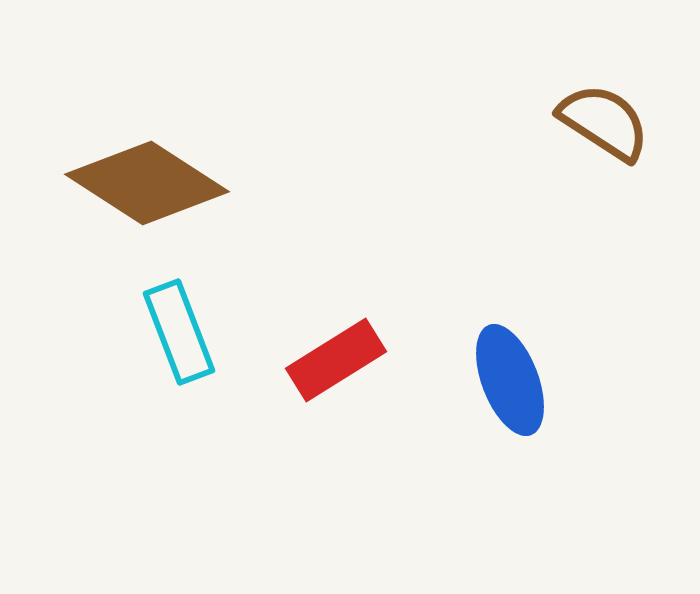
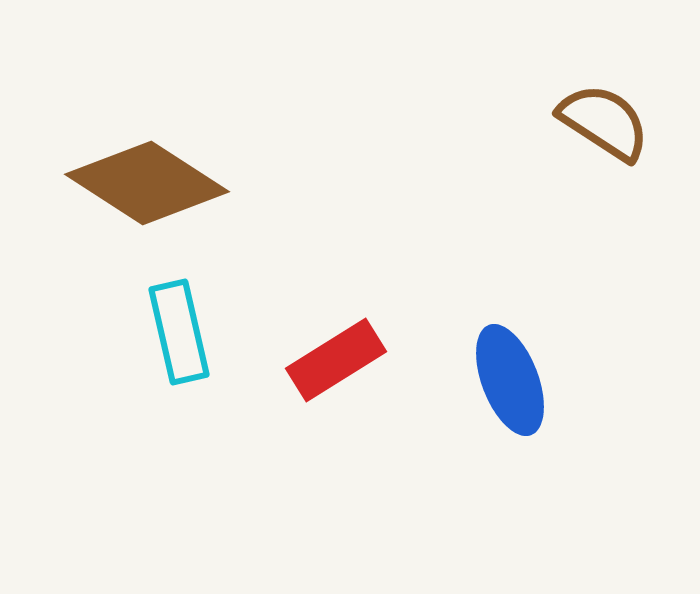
cyan rectangle: rotated 8 degrees clockwise
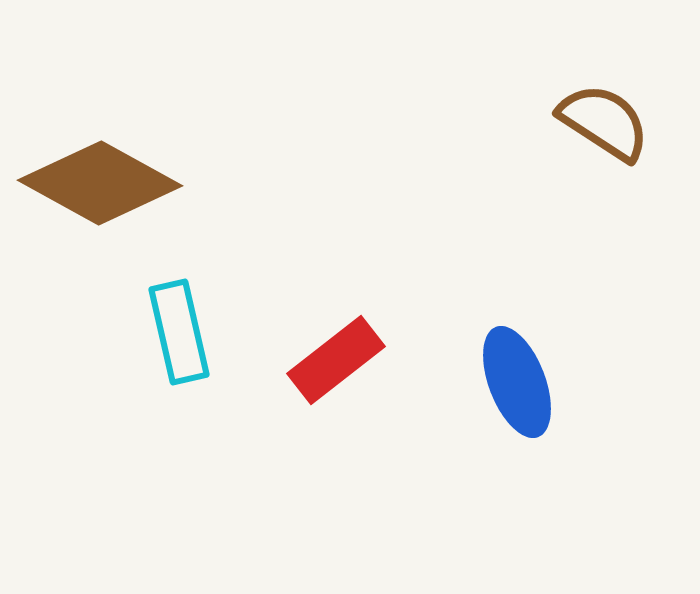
brown diamond: moved 47 px left; rotated 4 degrees counterclockwise
red rectangle: rotated 6 degrees counterclockwise
blue ellipse: moved 7 px right, 2 px down
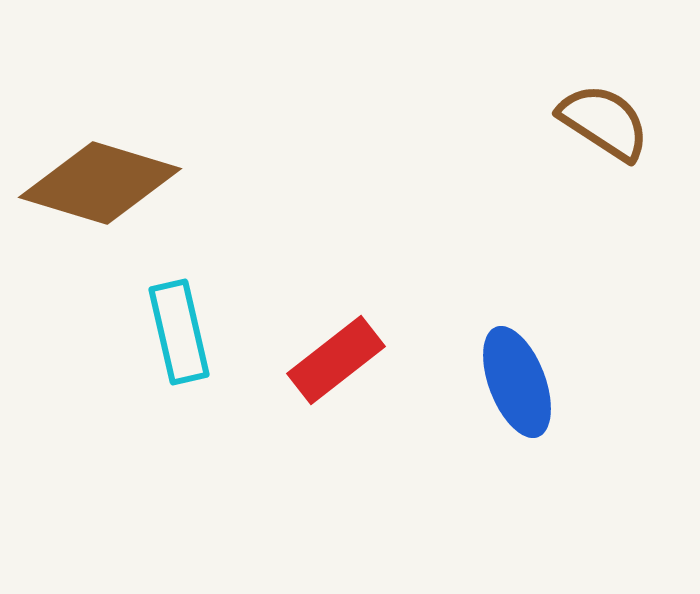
brown diamond: rotated 12 degrees counterclockwise
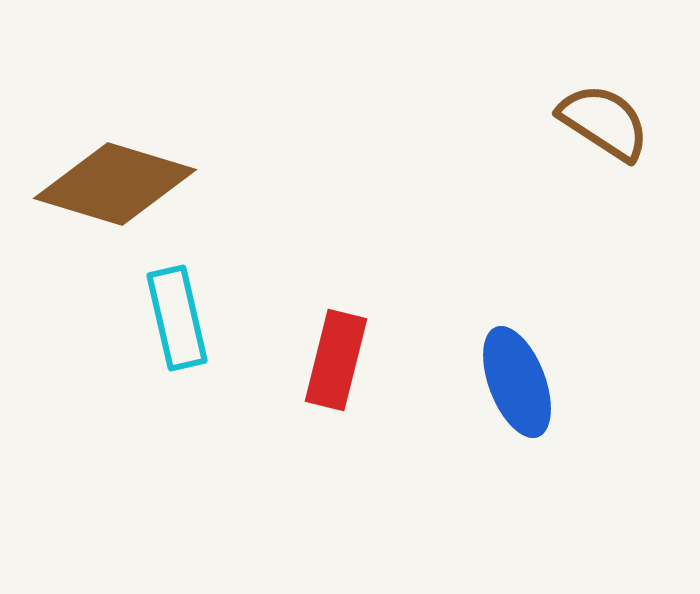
brown diamond: moved 15 px right, 1 px down
cyan rectangle: moved 2 px left, 14 px up
red rectangle: rotated 38 degrees counterclockwise
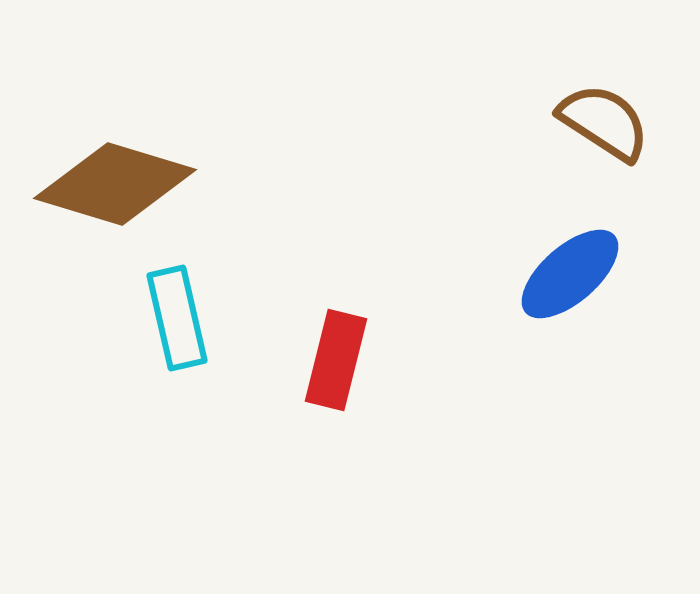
blue ellipse: moved 53 px right, 108 px up; rotated 70 degrees clockwise
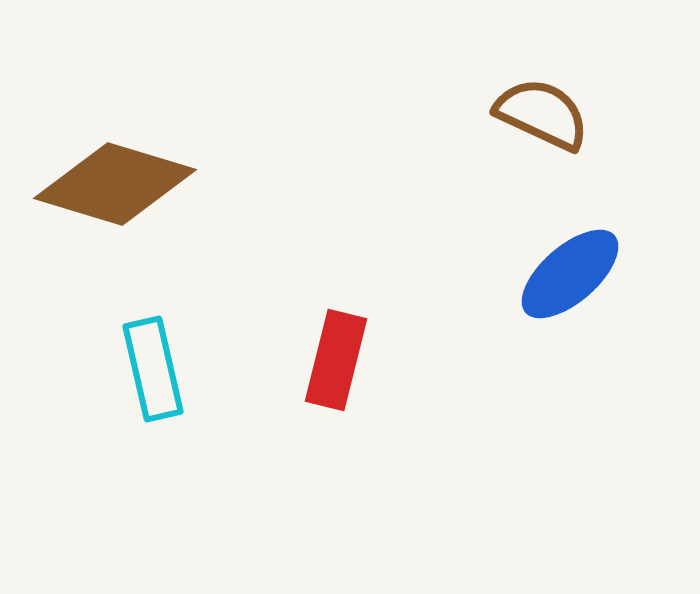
brown semicircle: moved 62 px left, 8 px up; rotated 8 degrees counterclockwise
cyan rectangle: moved 24 px left, 51 px down
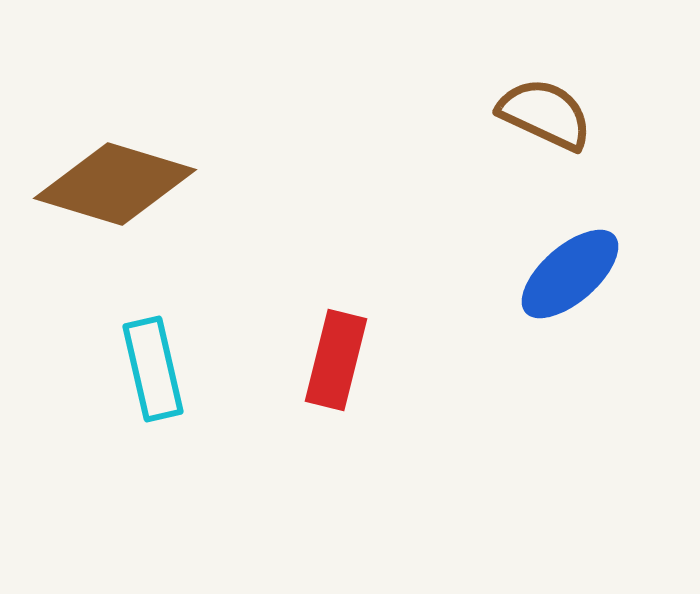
brown semicircle: moved 3 px right
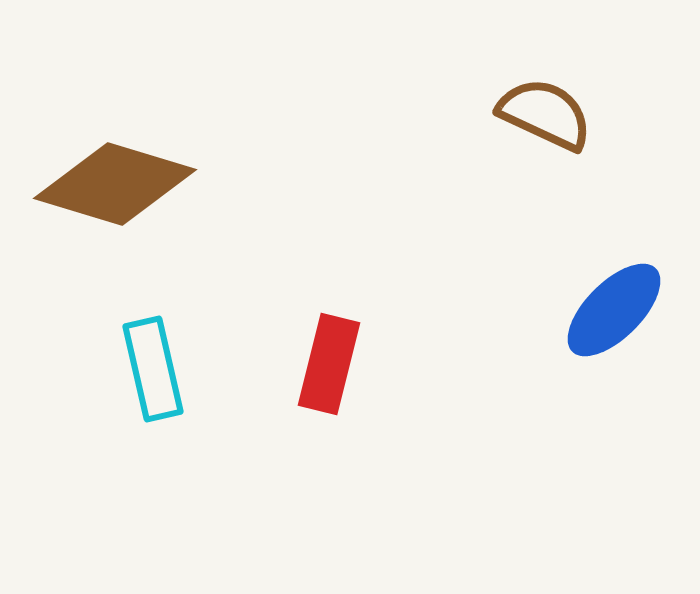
blue ellipse: moved 44 px right, 36 px down; rotated 4 degrees counterclockwise
red rectangle: moved 7 px left, 4 px down
